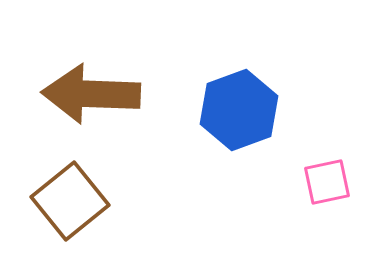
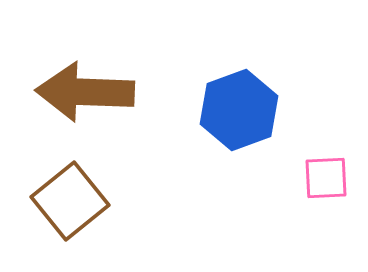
brown arrow: moved 6 px left, 2 px up
pink square: moved 1 px left, 4 px up; rotated 9 degrees clockwise
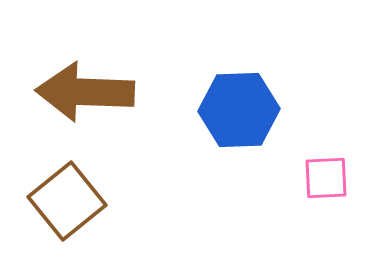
blue hexagon: rotated 18 degrees clockwise
brown square: moved 3 px left
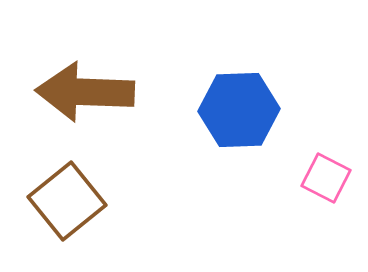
pink square: rotated 30 degrees clockwise
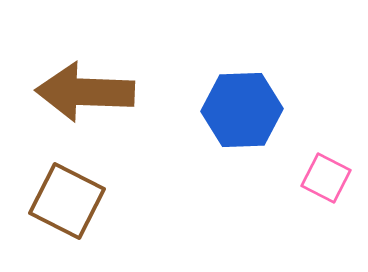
blue hexagon: moved 3 px right
brown square: rotated 24 degrees counterclockwise
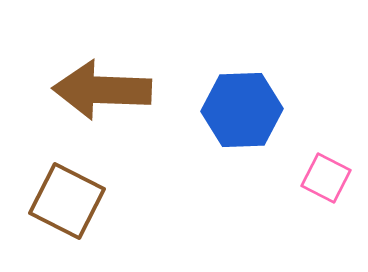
brown arrow: moved 17 px right, 2 px up
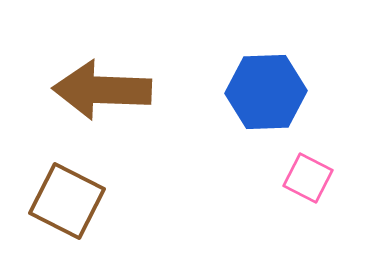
blue hexagon: moved 24 px right, 18 px up
pink square: moved 18 px left
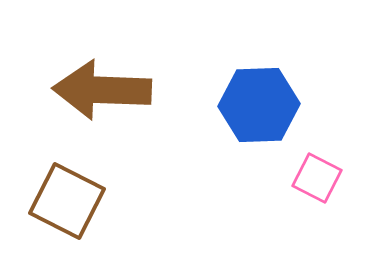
blue hexagon: moved 7 px left, 13 px down
pink square: moved 9 px right
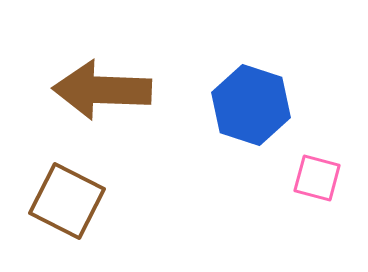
blue hexagon: moved 8 px left; rotated 20 degrees clockwise
pink square: rotated 12 degrees counterclockwise
